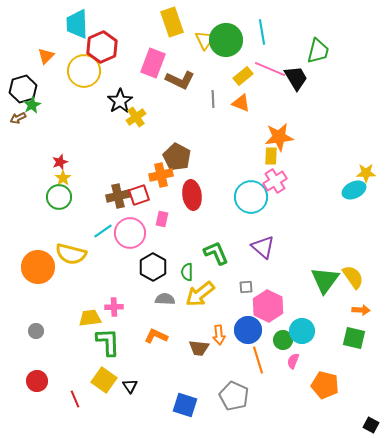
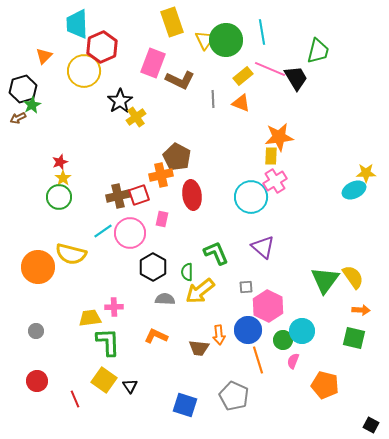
orange triangle at (46, 56): moved 2 px left
yellow arrow at (200, 294): moved 3 px up
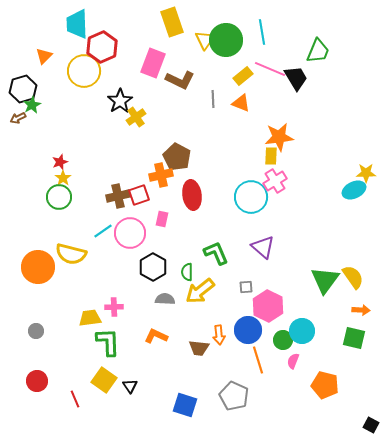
green trapezoid at (318, 51): rotated 8 degrees clockwise
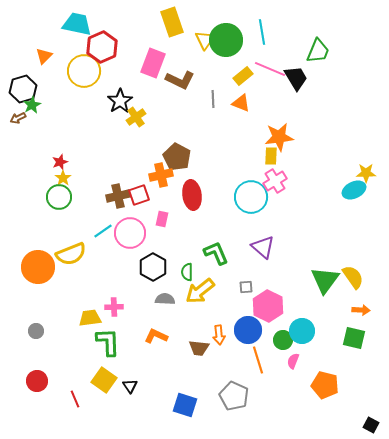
cyan trapezoid at (77, 24): rotated 104 degrees clockwise
yellow semicircle at (71, 254): rotated 36 degrees counterclockwise
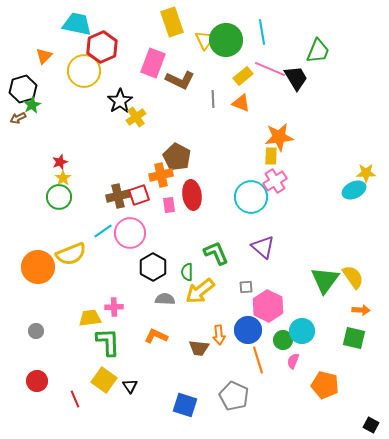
pink rectangle at (162, 219): moved 7 px right, 14 px up; rotated 21 degrees counterclockwise
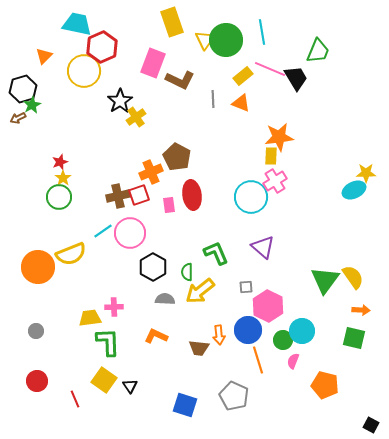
orange cross at (161, 175): moved 10 px left, 3 px up; rotated 10 degrees counterclockwise
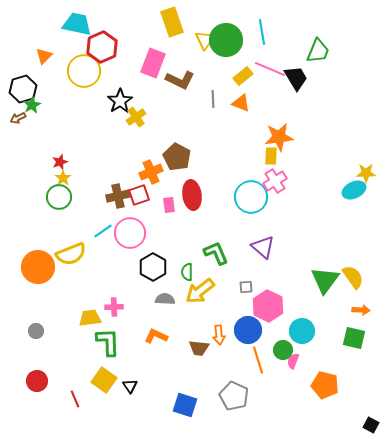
green circle at (283, 340): moved 10 px down
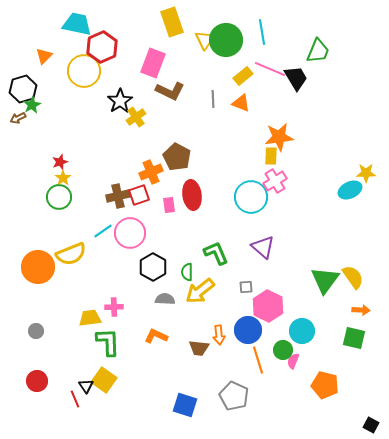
brown L-shape at (180, 80): moved 10 px left, 11 px down
cyan ellipse at (354, 190): moved 4 px left
black triangle at (130, 386): moved 44 px left
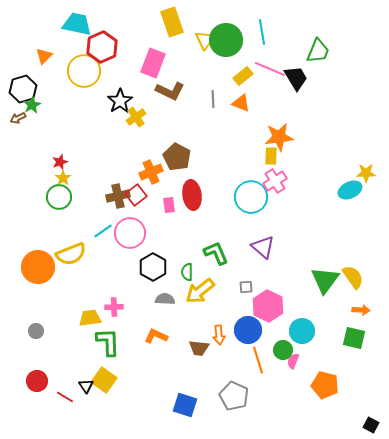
red square at (139, 195): moved 3 px left; rotated 20 degrees counterclockwise
red line at (75, 399): moved 10 px left, 2 px up; rotated 36 degrees counterclockwise
